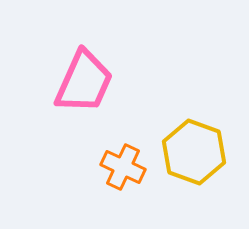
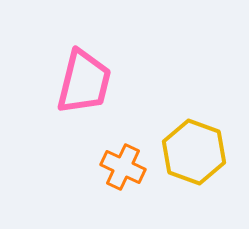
pink trapezoid: rotated 10 degrees counterclockwise
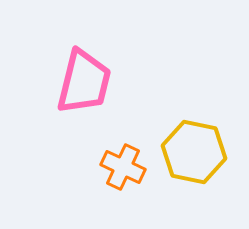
yellow hexagon: rotated 8 degrees counterclockwise
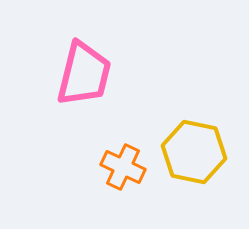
pink trapezoid: moved 8 px up
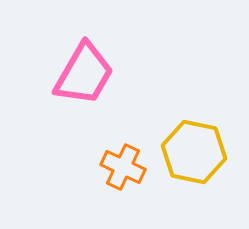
pink trapezoid: rotated 16 degrees clockwise
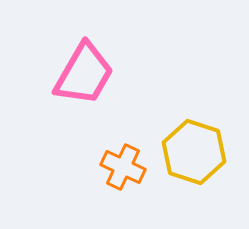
yellow hexagon: rotated 6 degrees clockwise
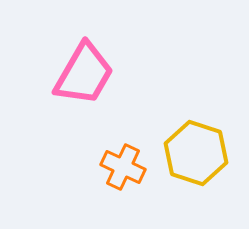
yellow hexagon: moved 2 px right, 1 px down
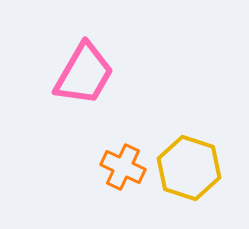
yellow hexagon: moved 7 px left, 15 px down
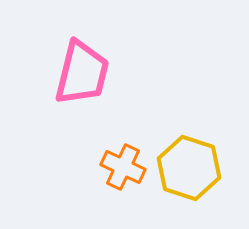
pink trapezoid: moved 2 px left, 1 px up; rotated 16 degrees counterclockwise
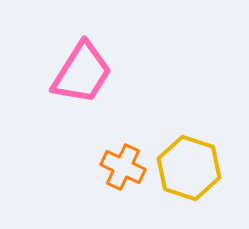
pink trapezoid: rotated 18 degrees clockwise
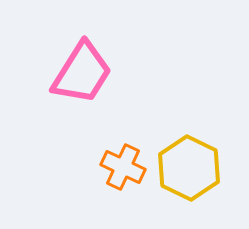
yellow hexagon: rotated 8 degrees clockwise
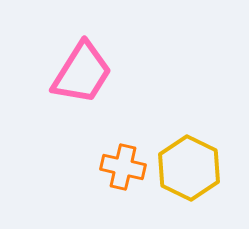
orange cross: rotated 12 degrees counterclockwise
